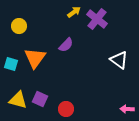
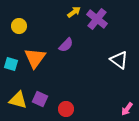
pink arrow: rotated 56 degrees counterclockwise
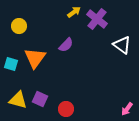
white triangle: moved 3 px right, 15 px up
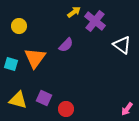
purple cross: moved 2 px left, 2 px down
purple square: moved 4 px right, 1 px up
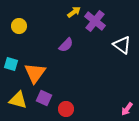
orange triangle: moved 15 px down
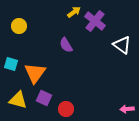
purple semicircle: rotated 105 degrees clockwise
pink arrow: rotated 48 degrees clockwise
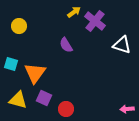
white triangle: rotated 18 degrees counterclockwise
